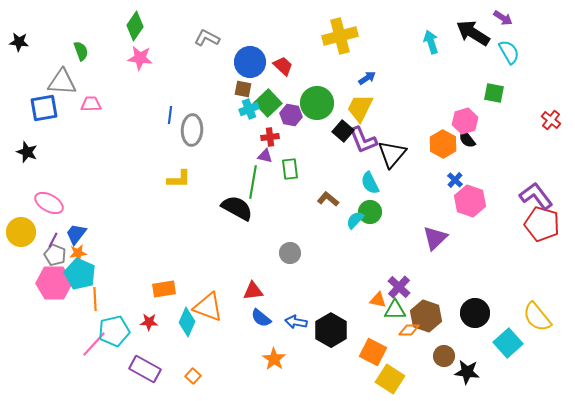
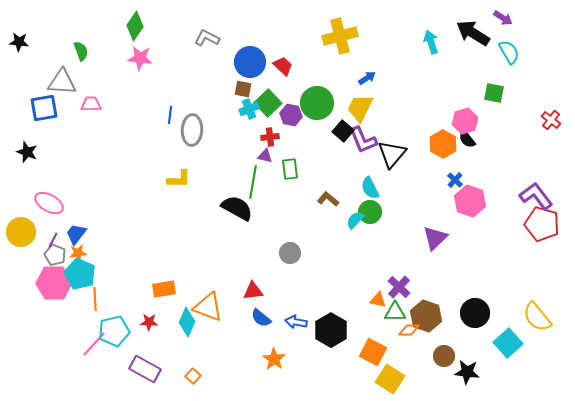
cyan semicircle at (370, 183): moved 5 px down
green triangle at (395, 310): moved 2 px down
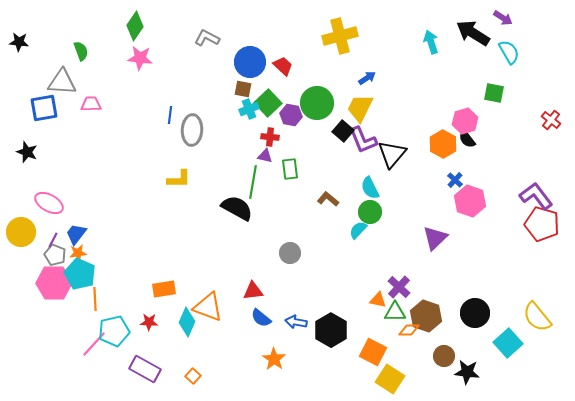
red cross at (270, 137): rotated 12 degrees clockwise
cyan semicircle at (355, 220): moved 3 px right, 10 px down
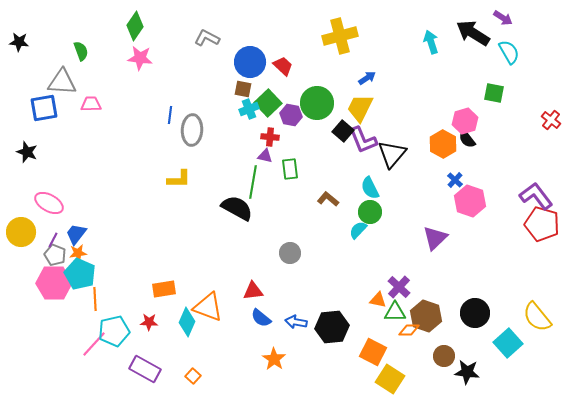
black hexagon at (331, 330): moved 1 px right, 3 px up; rotated 24 degrees clockwise
